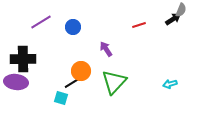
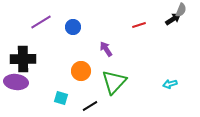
black line: moved 18 px right, 23 px down
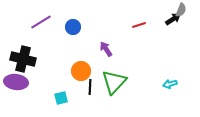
black cross: rotated 15 degrees clockwise
cyan square: rotated 32 degrees counterclockwise
black line: moved 19 px up; rotated 56 degrees counterclockwise
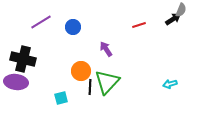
green triangle: moved 7 px left
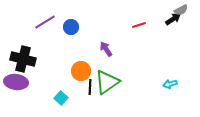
gray semicircle: rotated 40 degrees clockwise
purple line: moved 4 px right
blue circle: moved 2 px left
green triangle: rotated 12 degrees clockwise
cyan square: rotated 32 degrees counterclockwise
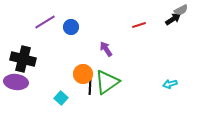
orange circle: moved 2 px right, 3 px down
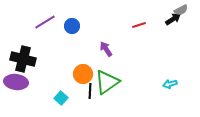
blue circle: moved 1 px right, 1 px up
black line: moved 4 px down
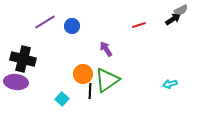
green triangle: moved 2 px up
cyan square: moved 1 px right, 1 px down
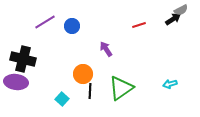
green triangle: moved 14 px right, 8 px down
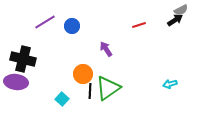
black arrow: moved 2 px right, 1 px down
green triangle: moved 13 px left
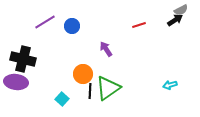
cyan arrow: moved 1 px down
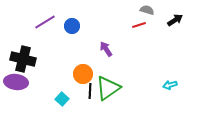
gray semicircle: moved 34 px left; rotated 136 degrees counterclockwise
